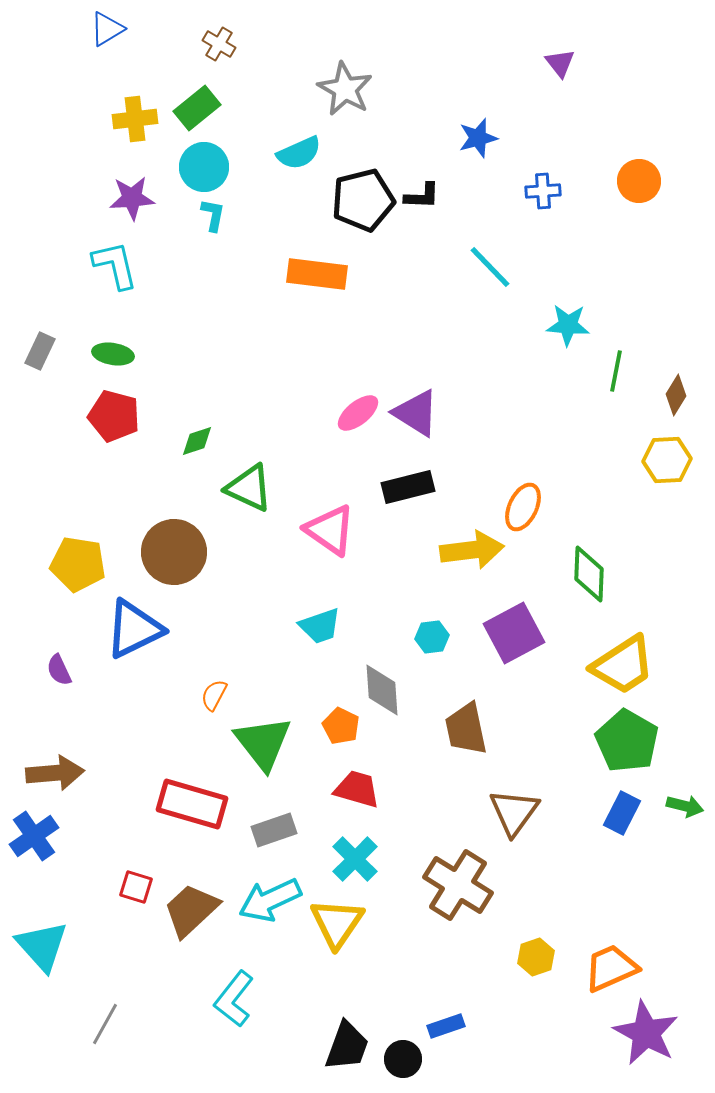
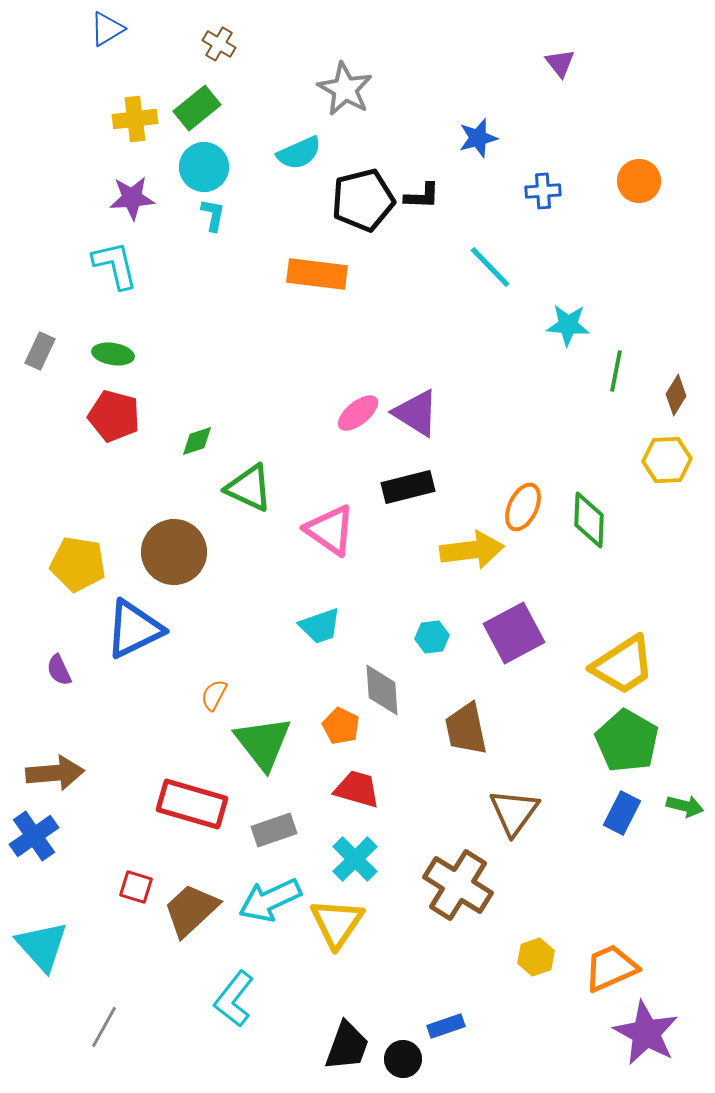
green diamond at (589, 574): moved 54 px up
gray line at (105, 1024): moved 1 px left, 3 px down
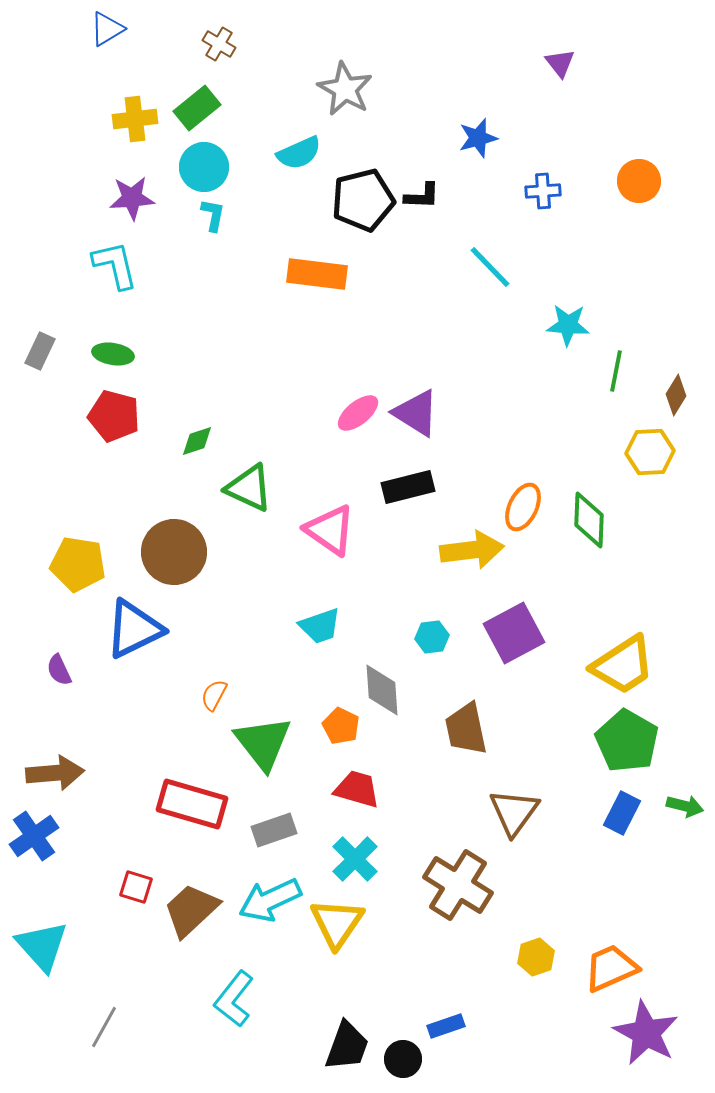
yellow hexagon at (667, 460): moved 17 px left, 8 px up
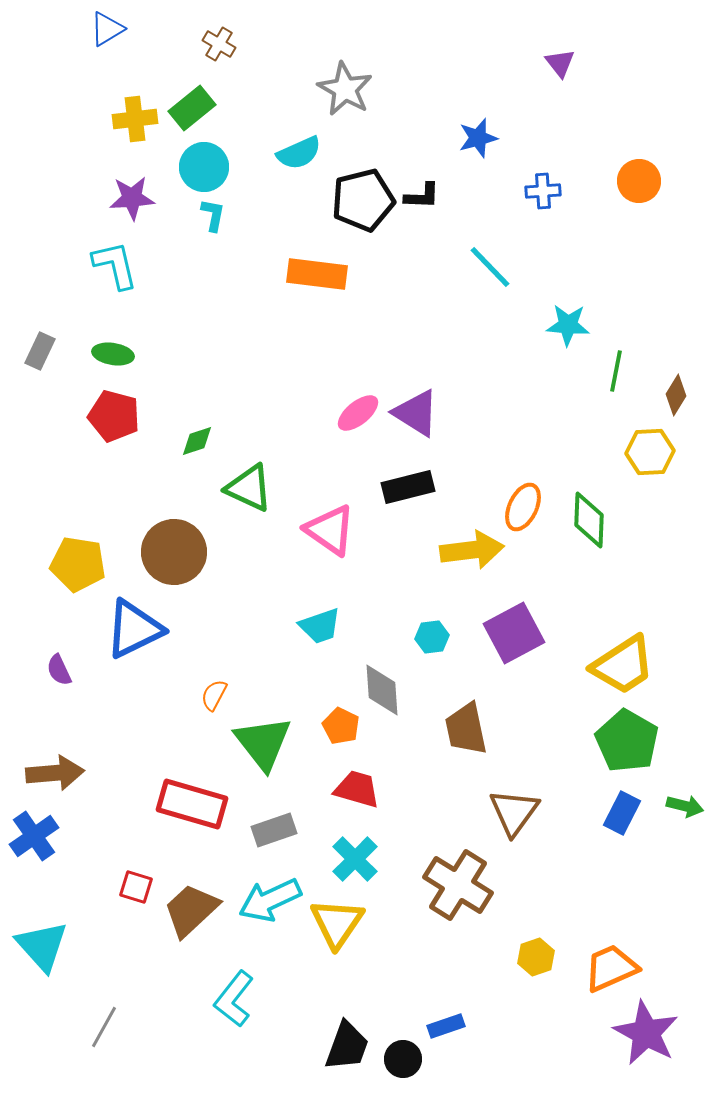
green rectangle at (197, 108): moved 5 px left
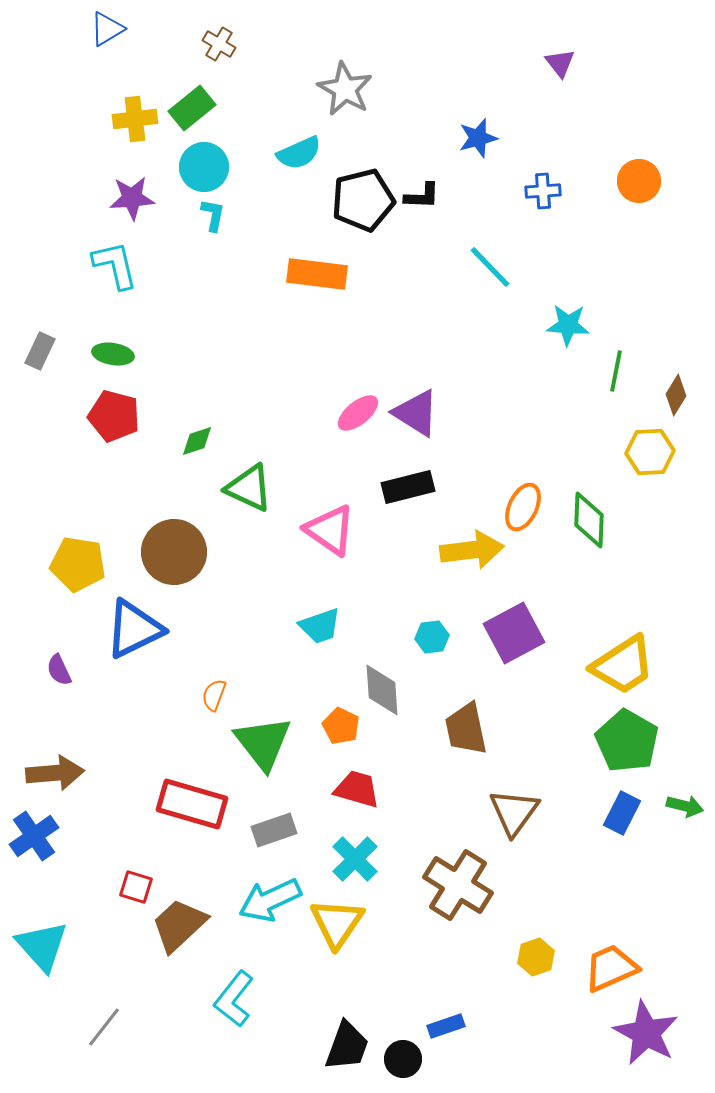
orange semicircle at (214, 695): rotated 8 degrees counterclockwise
brown trapezoid at (191, 910): moved 12 px left, 15 px down
gray line at (104, 1027): rotated 9 degrees clockwise
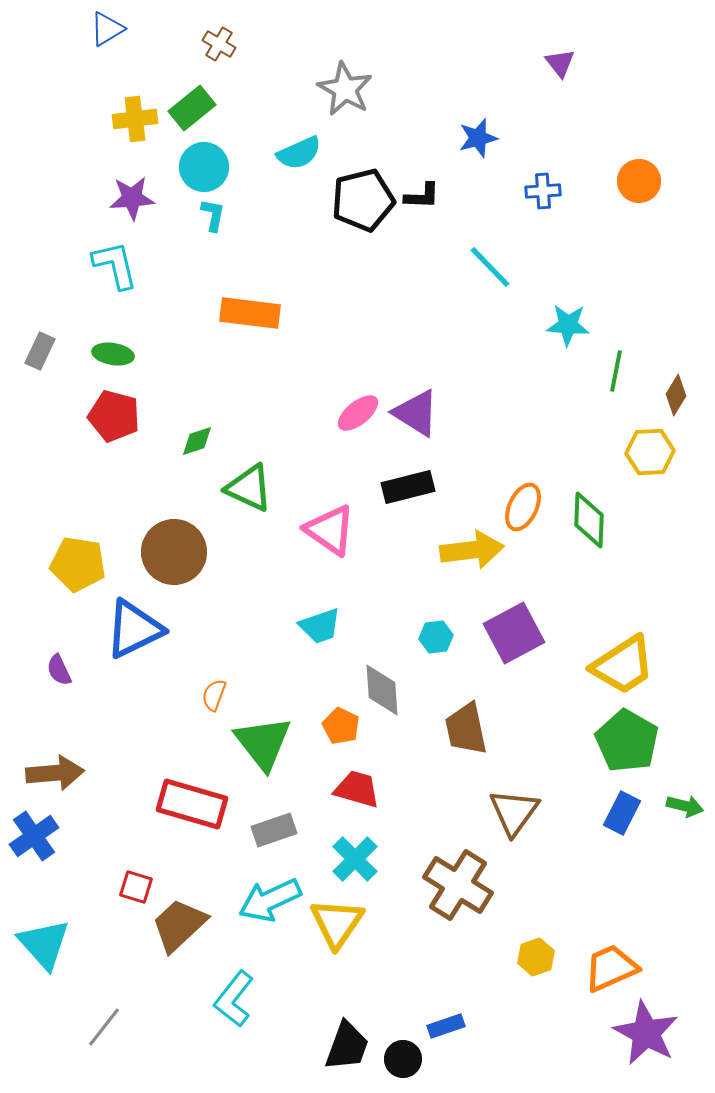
orange rectangle at (317, 274): moved 67 px left, 39 px down
cyan hexagon at (432, 637): moved 4 px right
cyan triangle at (42, 946): moved 2 px right, 2 px up
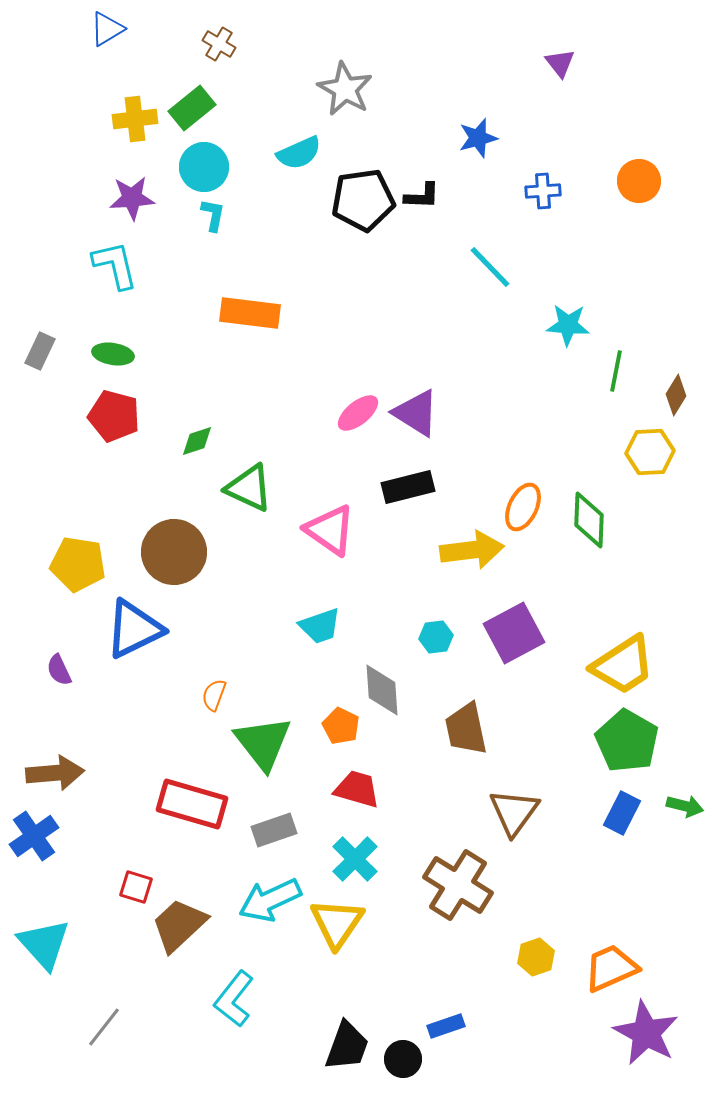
black pentagon at (363, 200): rotated 6 degrees clockwise
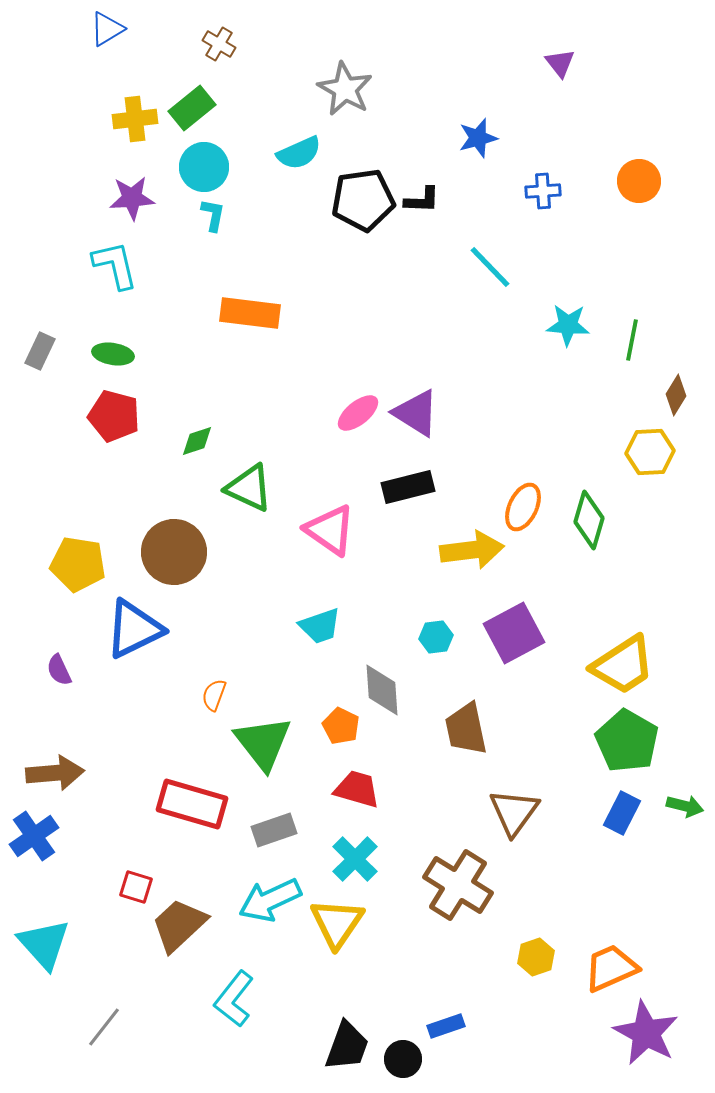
black L-shape at (422, 196): moved 4 px down
green line at (616, 371): moved 16 px right, 31 px up
green diamond at (589, 520): rotated 14 degrees clockwise
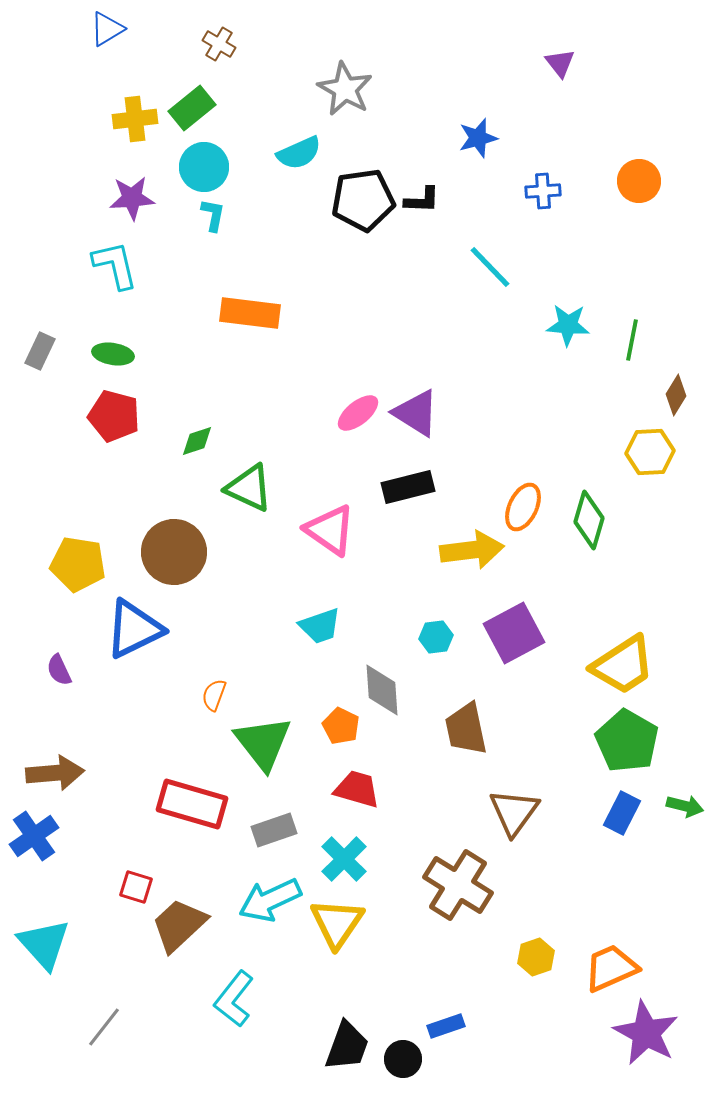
cyan cross at (355, 859): moved 11 px left
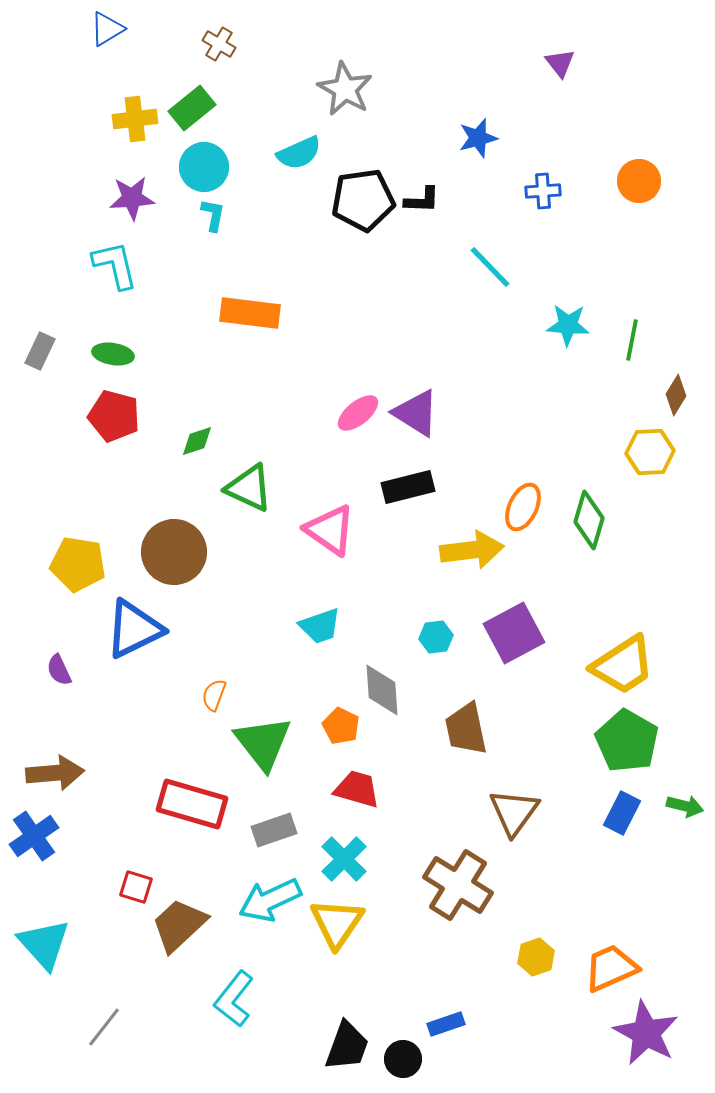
blue rectangle at (446, 1026): moved 2 px up
